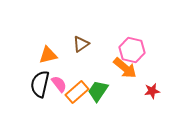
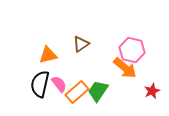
red star: rotated 14 degrees counterclockwise
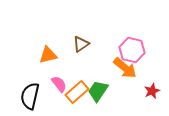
black semicircle: moved 10 px left, 12 px down
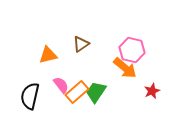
pink semicircle: moved 2 px right, 1 px down
green trapezoid: moved 2 px left, 1 px down
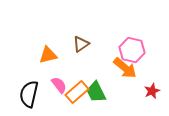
pink semicircle: moved 2 px left
green trapezoid: rotated 60 degrees counterclockwise
black semicircle: moved 1 px left, 2 px up
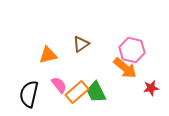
red star: moved 1 px left, 3 px up; rotated 14 degrees clockwise
